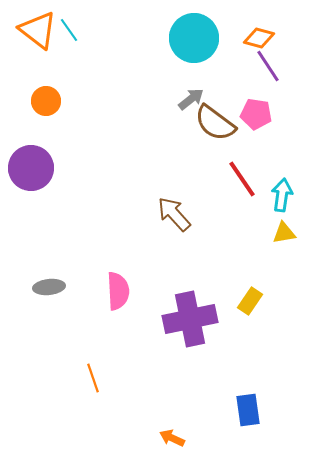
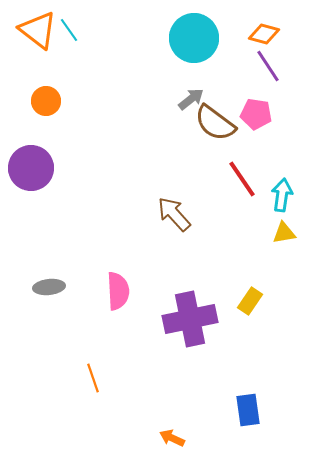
orange diamond: moved 5 px right, 4 px up
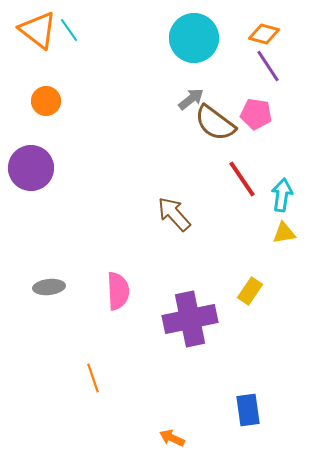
yellow rectangle: moved 10 px up
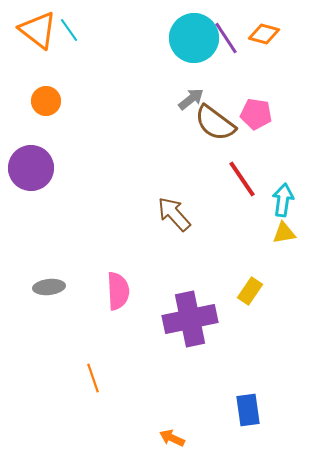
purple line: moved 42 px left, 28 px up
cyan arrow: moved 1 px right, 5 px down
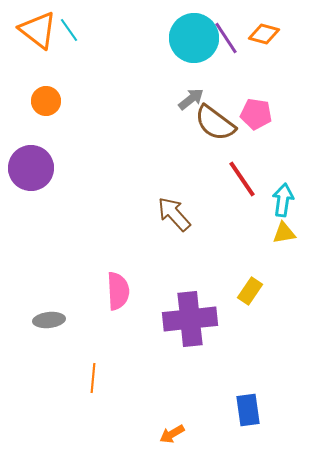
gray ellipse: moved 33 px down
purple cross: rotated 6 degrees clockwise
orange line: rotated 24 degrees clockwise
orange arrow: moved 4 px up; rotated 55 degrees counterclockwise
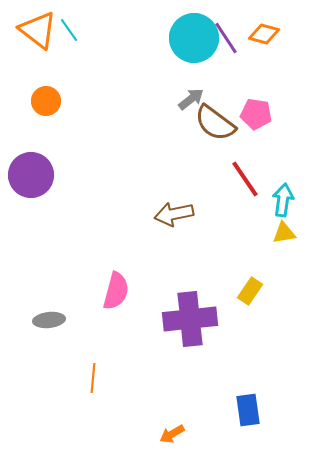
purple circle: moved 7 px down
red line: moved 3 px right
brown arrow: rotated 60 degrees counterclockwise
pink semicircle: moved 2 px left; rotated 18 degrees clockwise
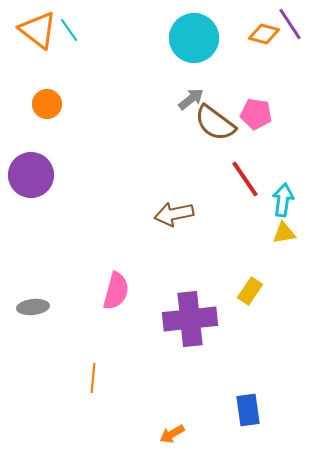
purple line: moved 64 px right, 14 px up
orange circle: moved 1 px right, 3 px down
gray ellipse: moved 16 px left, 13 px up
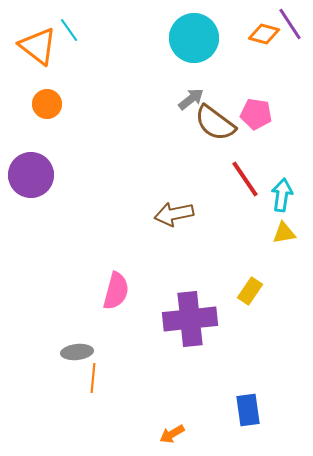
orange triangle: moved 16 px down
cyan arrow: moved 1 px left, 5 px up
gray ellipse: moved 44 px right, 45 px down
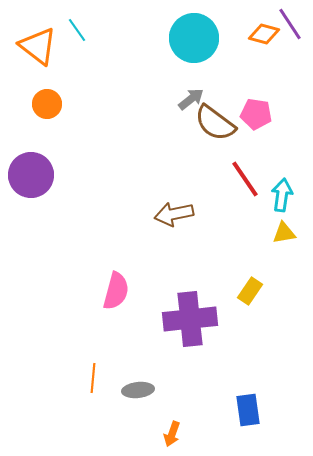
cyan line: moved 8 px right
gray ellipse: moved 61 px right, 38 px down
orange arrow: rotated 40 degrees counterclockwise
